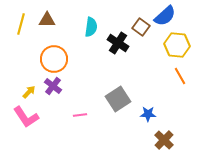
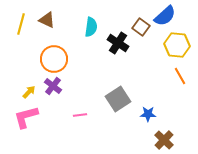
brown triangle: rotated 24 degrees clockwise
pink L-shape: rotated 108 degrees clockwise
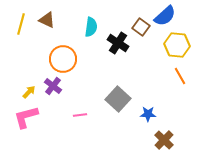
orange circle: moved 9 px right
gray square: rotated 15 degrees counterclockwise
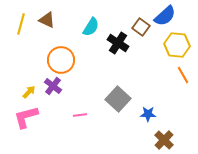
cyan semicircle: rotated 24 degrees clockwise
orange circle: moved 2 px left, 1 px down
orange line: moved 3 px right, 1 px up
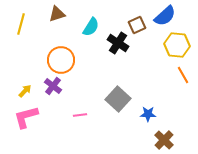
brown triangle: moved 10 px right, 6 px up; rotated 42 degrees counterclockwise
brown square: moved 4 px left, 2 px up; rotated 30 degrees clockwise
yellow arrow: moved 4 px left, 1 px up
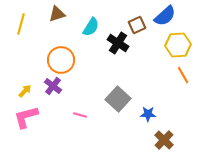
yellow hexagon: moved 1 px right; rotated 10 degrees counterclockwise
pink line: rotated 24 degrees clockwise
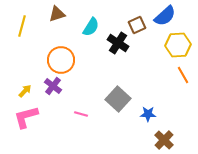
yellow line: moved 1 px right, 2 px down
pink line: moved 1 px right, 1 px up
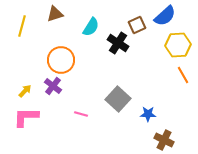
brown triangle: moved 2 px left
pink L-shape: rotated 16 degrees clockwise
brown cross: rotated 18 degrees counterclockwise
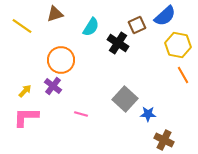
yellow line: rotated 70 degrees counterclockwise
yellow hexagon: rotated 15 degrees clockwise
gray square: moved 7 px right
